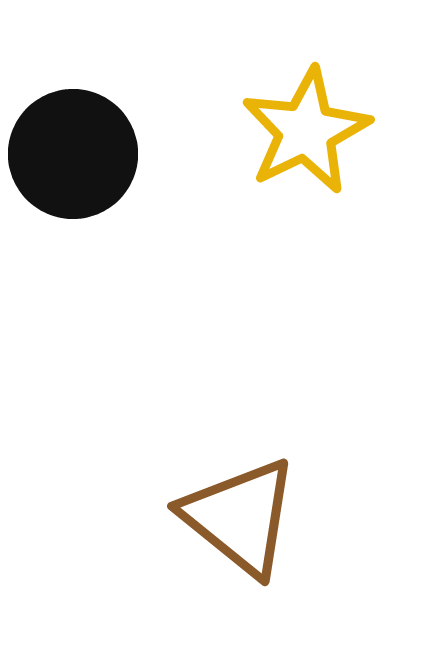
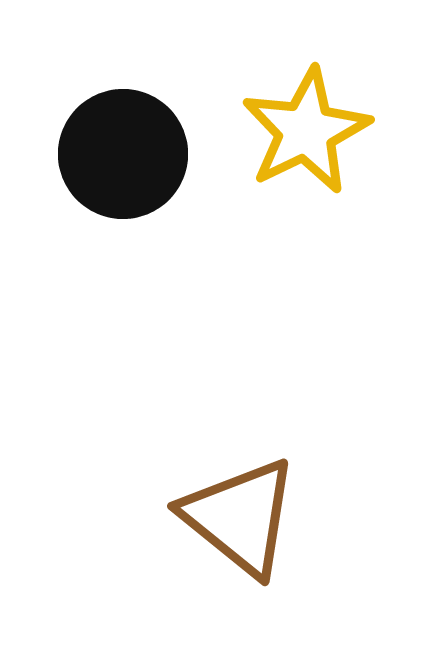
black circle: moved 50 px right
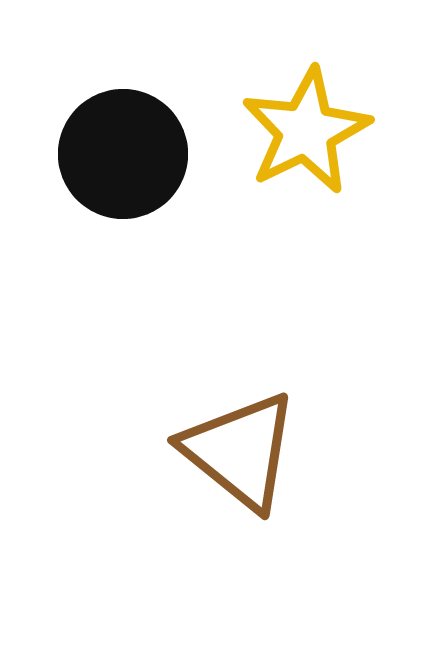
brown triangle: moved 66 px up
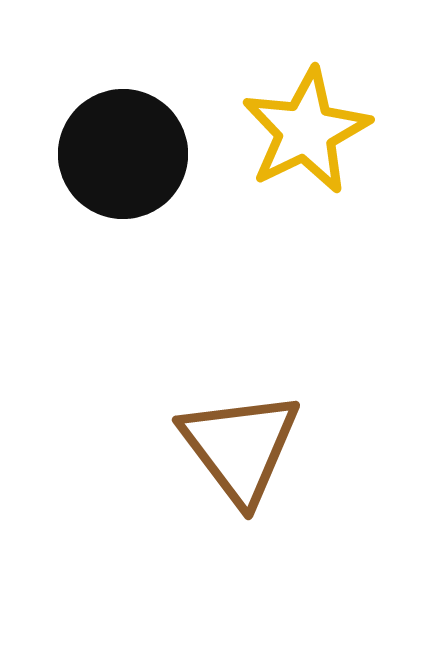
brown triangle: moved 4 px up; rotated 14 degrees clockwise
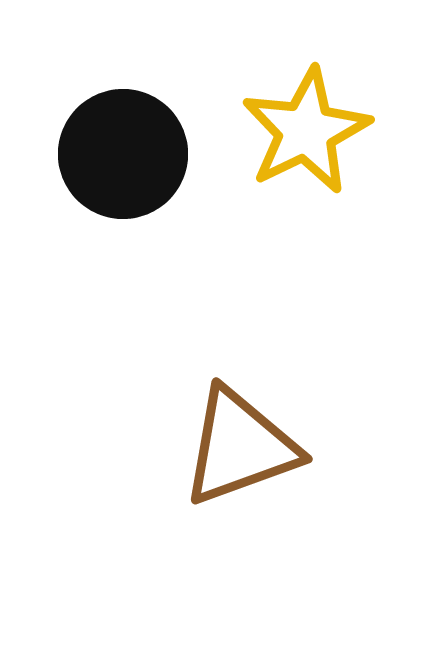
brown triangle: rotated 47 degrees clockwise
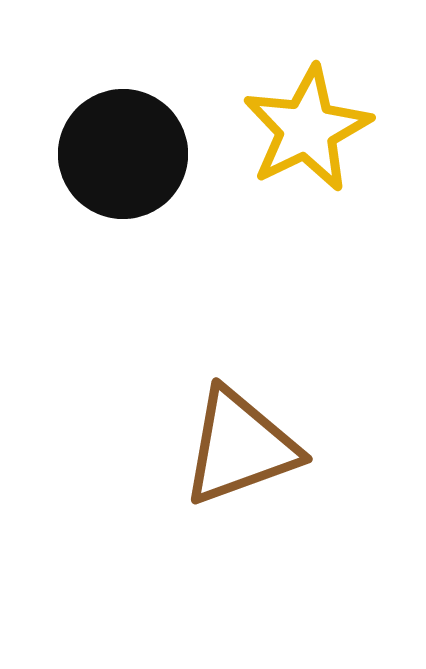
yellow star: moved 1 px right, 2 px up
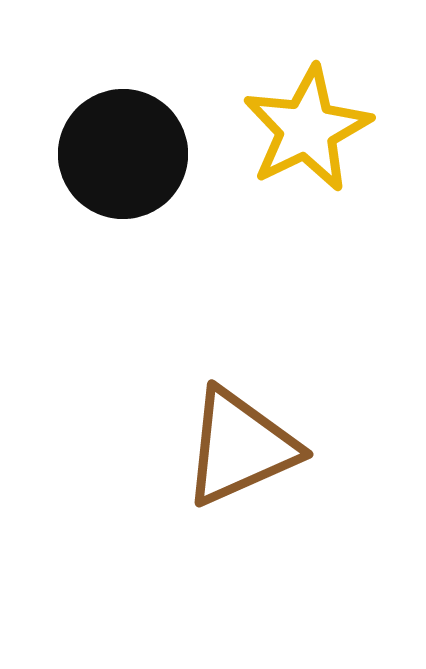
brown triangle: rotated 4 degrees counterclockwise
